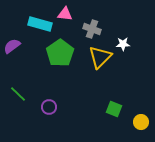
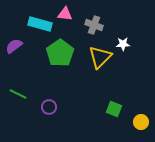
gray cross: moved 2 px right, 4 px up
purple semicircle: moved 2 px right
green line: rotated 18 degrees counterclockwise
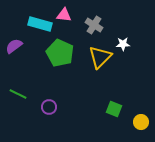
pink triangle: moved 1 px left, 1 px down
gray cross: rotated 12 degrees clockwise
green pentagon: rotated 12 degrees counterclockwise
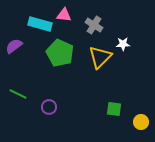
green square: rotated 14 degrees counterclockwise
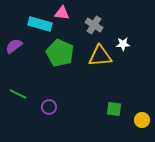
pink triangle: moved 2 px left, 2 px up
yellow triangle: moved 1 px up; rotated 40 degrees clockwise
yellow circle: moved 1 px right, 2 px up
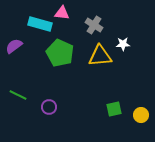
green line: moved 1 px down
green square: rotated 21 degrees counterclockwise
yellow circle: moved 1 px left, 5 px up
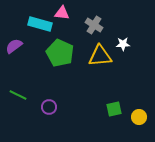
yellow circle: moved 2 px left, 2 px down
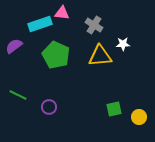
cyan rectangle: rotated 35 degrees counterclockwise
green pentagon: moved 4 px left, 2 px down
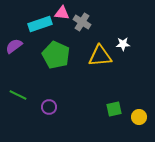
gray cross: moved 12 px left, 3 px up
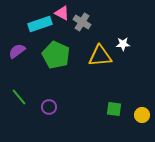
pink triangle: rotated 21 degrees clockwise
purple semicircle: moved 3 px right, 5 px down
green line: moved 1 px right, 2 px down; rotated 24 degrees clockwise
green square: rotated 21 degrees clockwise
yellow circle: moved 3 px right, 2 px up
